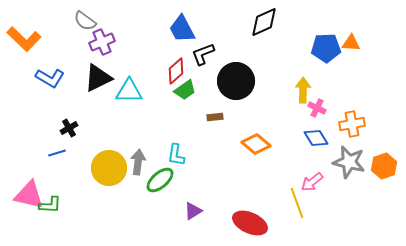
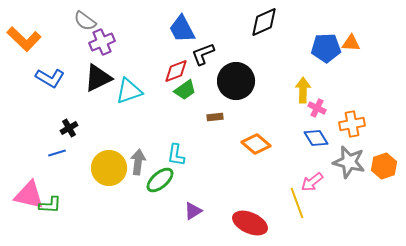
red diamond: rotated 20 degrees clockwise
cyan triangle: rotated 20 degrees counterclockwise
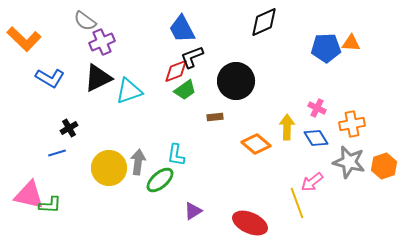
black L-shape: moved 11 px left, 3 px down
yellow arrow: moved 16 px left, 37 px down
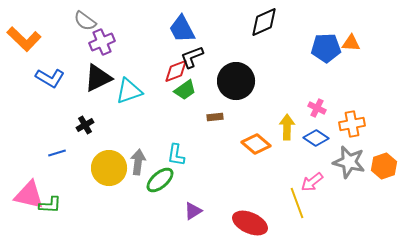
black cross: moved 16 px right, 3 px up
blue diamond: rotated 25 degrees counterclockwise
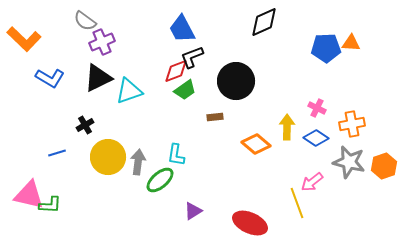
yellow circle: moved 1 px left, 11 px up
